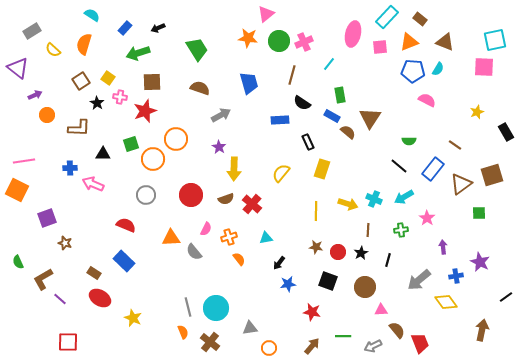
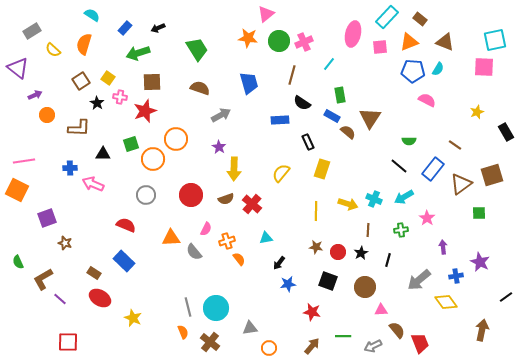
orange cross at (229, 237): moved 2 px left, 4 px down
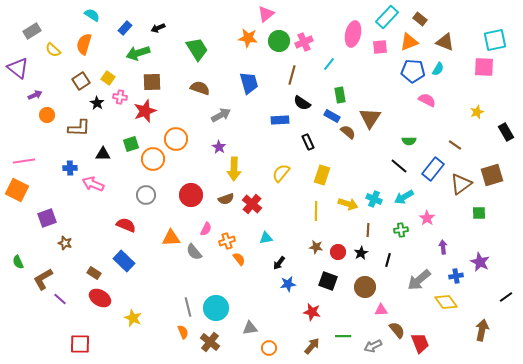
yellow rectangle at (322, 169): moved 6 px down
red square at (68, 342): moved 12 px right, 2 px down
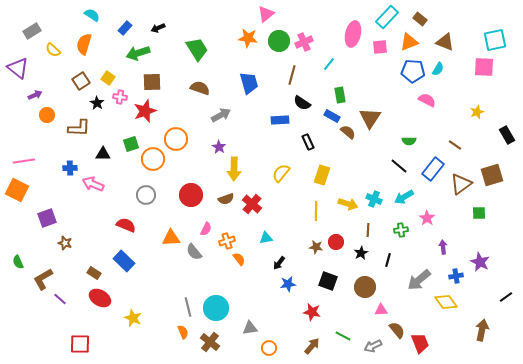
black rectangle at (506, 132): moved 1 px right, 3 px down
red circle at (338, 252): moved 2 px left, 10 px up
green line at (343, 336): rotated 28 degrees clockwise
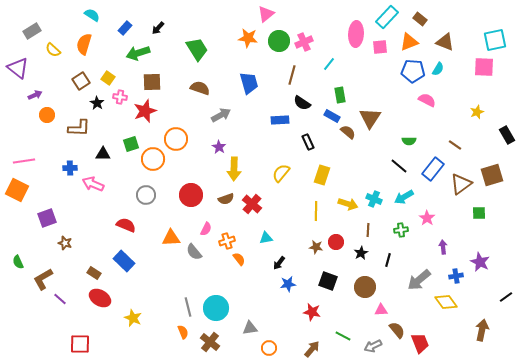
black arrow at (158, 28): rotated 24 degrees counterclockwise
pink ellipse at (353, 34): moved 3 px right; rotated 10 degrees counterclockwise
brown arrow at (312, 346): moved 3 px down
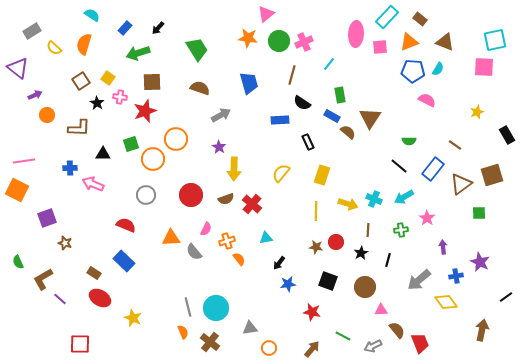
yellow semicircle at (53, 50): moved 1 px right, 2 px up
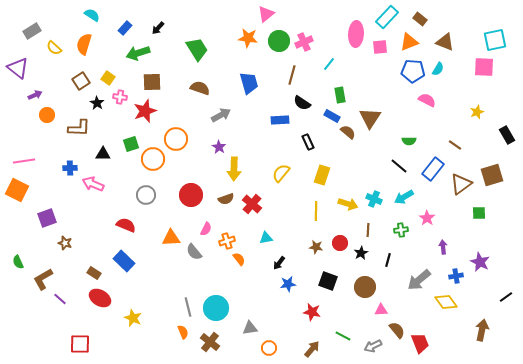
red circle at (336, 242): moved 4 px right, 1 px down
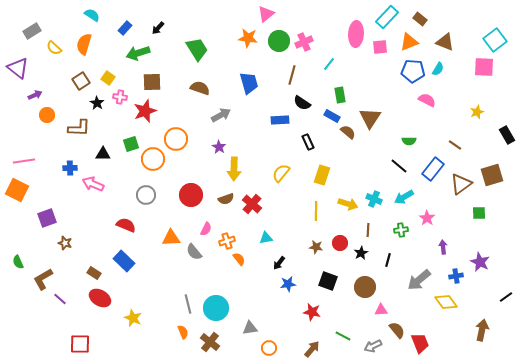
cyan square at (495, 40): rotated 25 degrees counterclockwise
gray line at (188, 307): moved 3 px up
